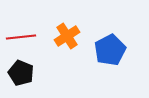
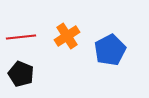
black pentagon: moved 1 px down
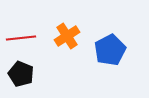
red line: moved 1 px down
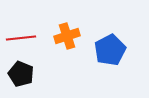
orange cross: rotated 15 degrees clockwise
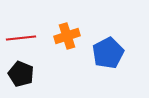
blue pentagon: moved 2 px left, 3 px down
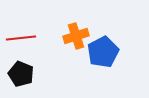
orange cross: moved 9 px right
blue pentagon: moved 5 px left, 1 px up
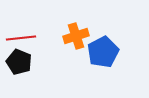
black pentagon: moved 2 px left, 12 px up
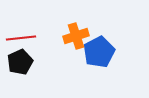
blue pentagon: moved 4 px left
black pentagon: moved 1 px right; rotated 25 degrees clockwise
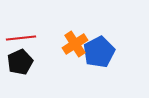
orange cross: moved 1 px left, 8 px down; rotated 15 degrees counterclockwise
